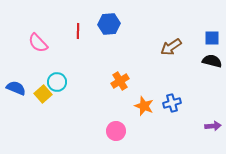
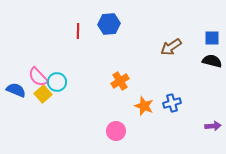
pink semicircle: moved 34 px down
blue semicircle: moved 2 px down
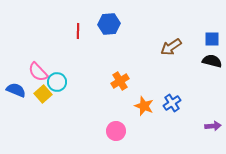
blue square: moved 1 px down
pink semicircle: moved 5 px up
blue cross: rotated 18 degrees counterclockwise
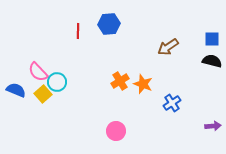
brown arrow: moved 3 px left
orange star: moved 1 px left, 22 px up
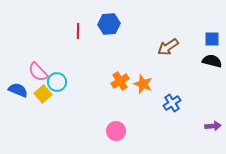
blue semicircle: moved 2 px right
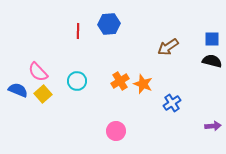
cyan circle: moved 20 px right, 1 px up
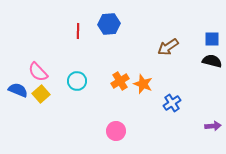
yellow square: moved 2 px left
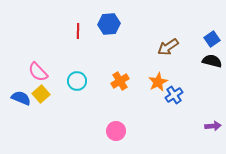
blue square: rotated 35 degrees counterclockwise
orange star: moved 15 px right, 2 px up; rotated 24 degrees clockwise
blue semicircle: moved 3 px right, 8 px down
blue cross: moved 2 px right, 8 px up
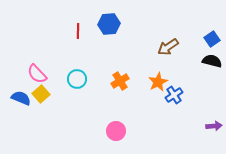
pink semicircle: moved 1 px left, 2 px down
cyan circle: moved 2 px up
purple arrow: moved 1 px right
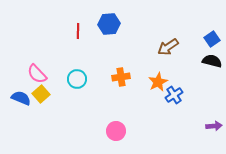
orange cross: moved 1 px right, 4 px up; rotated 24 degrees clockwise
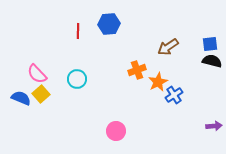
blue square: moved 2 px left, 5 px down; rotated 28 degrees clockwise
orange cross: moved 16 px right, 7 px up; rotated 12 degrees counterclockwise
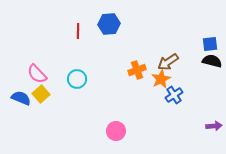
brown arrow: moved 15 px down
orange star: moved 3 px right, 3 px up
